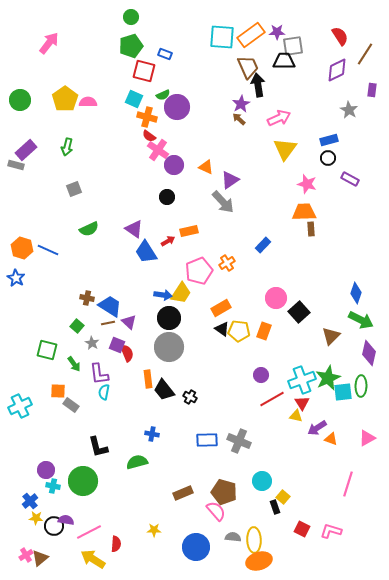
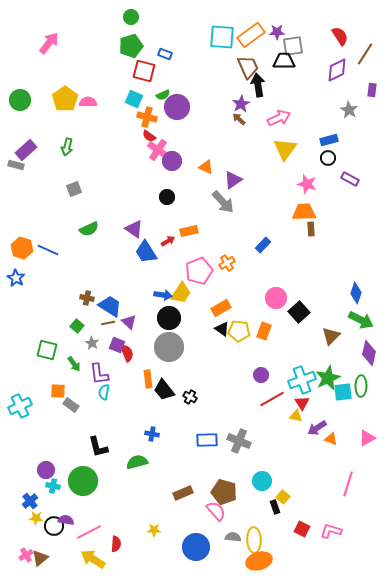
purple circle at (174, 165): moved 2 px left, 4 px up
purple triangle at (230, 180): moved 3 px right
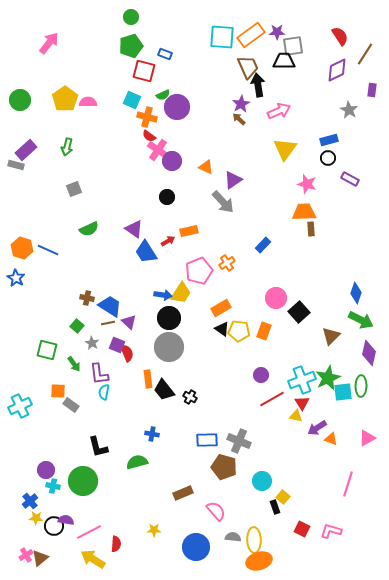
cyan square at (134, 99): moved 2 px left, 1 px down
pink arrow at (279, 118): moved 7 px up
brown pentagon at (224, 492): moved 25 px up
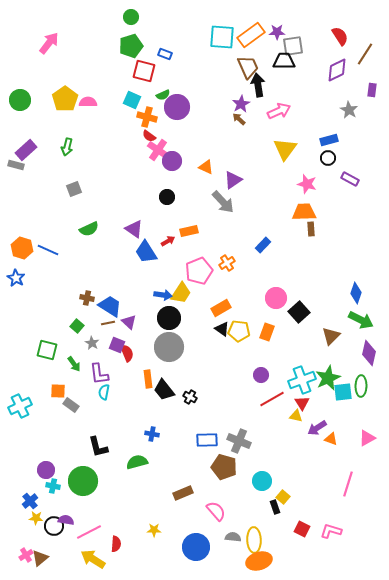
orange rectangle at (264, 331): moved 3 px right, 1 px down
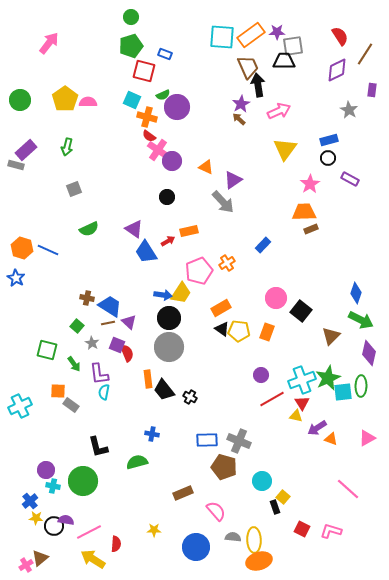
pink star at (307, 184): moved 3 px right; rotated 24 degrees clockwise
brown rectangle at (311, 229): rotated 72 degrees clockwise
black square at (299, 312): moved 2 px right, 1 px up; rotated 10 degrees counterclockwise
pink line at (348, 484): moved 5 px down; rotated 65 degrees counterclockwise
pink cross at (26, 555): moved 10 px down
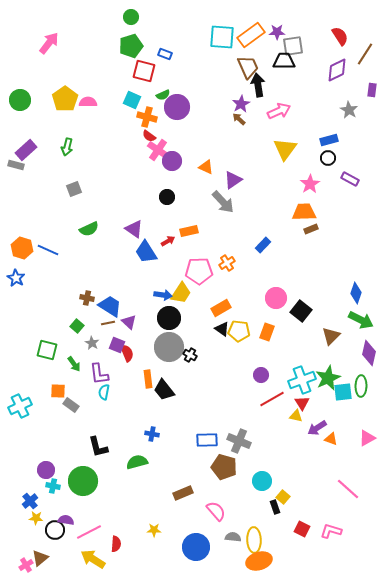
pink pentagon at (199, 271): rotated 20 degrees clockwise
black cross at (190, 397): moved 42 px up
black circle at (54, 526): moved 1 px right, 4 px down
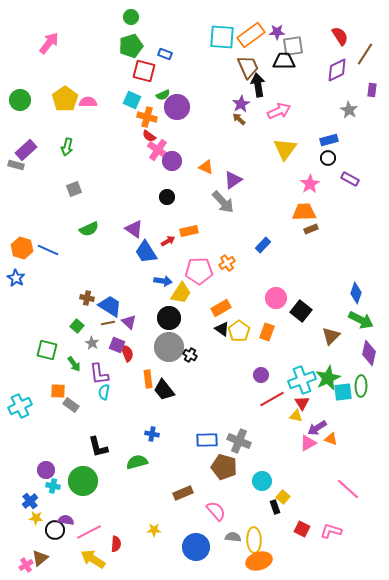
blue arrow at (163, 295): moved 14 px up
yellow pentagon at (239, 331): rotated 30 degrees clockwise
pink triangle at (367, 438): moved 59 px left, 5 px down
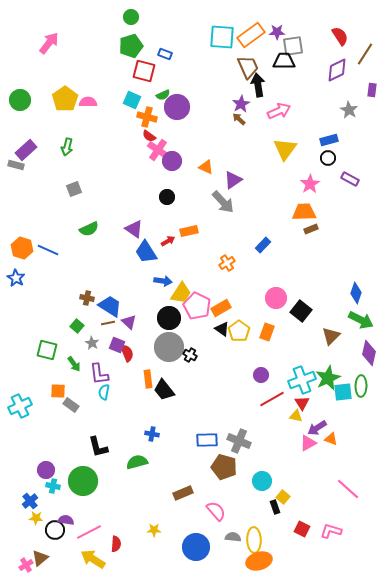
pink pentagon at (199, 271): moved 2 px left, 35 px down; rotated 28 degrees clockwise
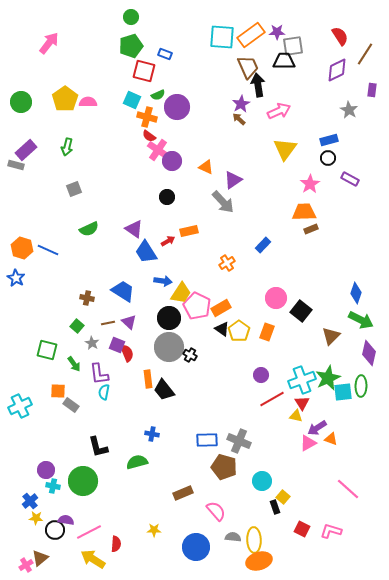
green semicircle at (163, 95): moved 5 px left
green circle at (20, 100): moved 1 px right, 2 px down
blue trapezoid at (110, 306): moved 13 px right, 15 px up
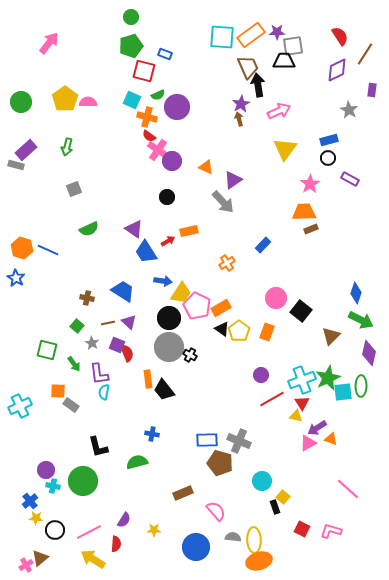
brown arrow at (239, 119): rotated 32 degrees clockwise
brown pentagon at (224, 467): moved 4 px left, 4 px up
purple semicircle at (66, 520): moved 58 px right; rotated 112 degrees clockwise
